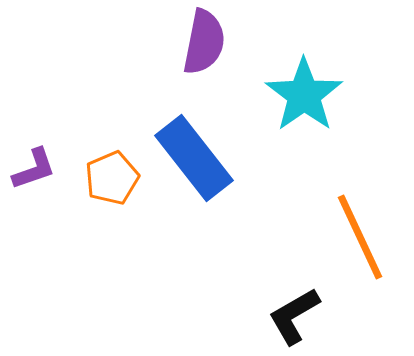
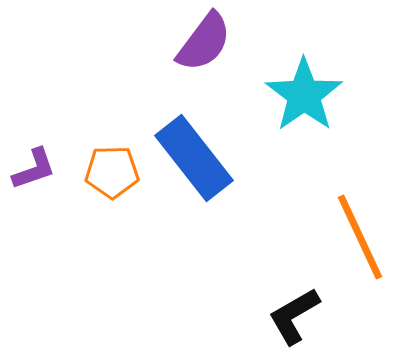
purple semicircle: rotated 26 degrees clockwise
orange pentagon: moved 6 px up; rotated 22 degrees clockwise
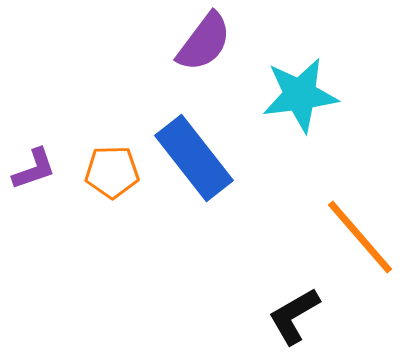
cyan star: moved 4 px left; rotated 28 degrees clockwise
orange line: rotated 16 degrees counterclockwise
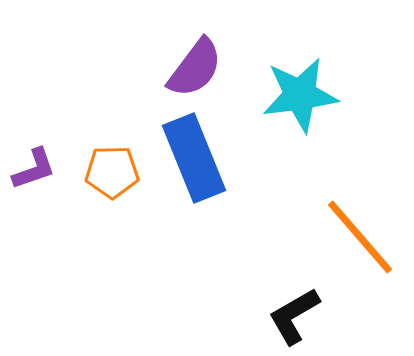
purple semicircle: moved 9 px left, 26 px down
blue rectangle: rotated 16 degrees clockwise
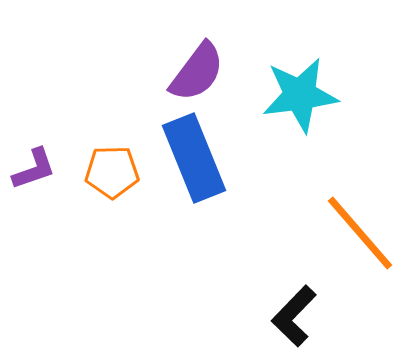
purple semicircle: moved 2 px right, 4 px down
orange line: moved 4 px up
black L-shape: rotated 16 degrees counterclockwise
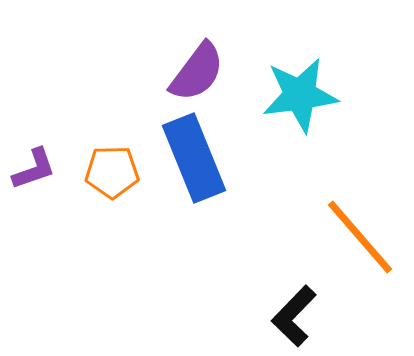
orange line: moved 4 px down
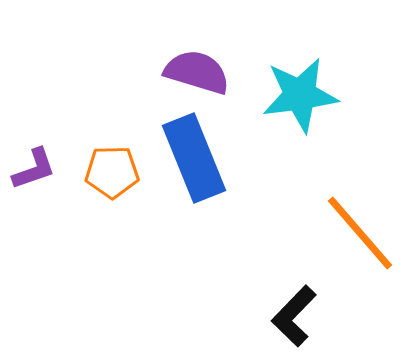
purple semicircle: rotated 110 degrees counterclockwise
orange line: moved 4 px up
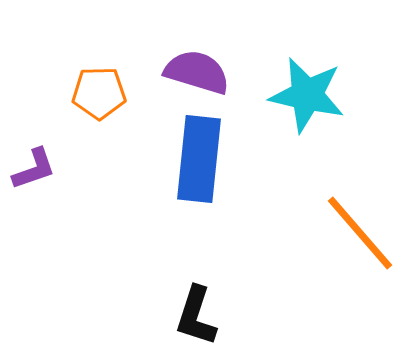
cyan star: moved 7 px right; rotated 20 degrees clockwise
blue rectangle: moved 5 px right, 1 px down; rotated 28 degrees clockwise
orange pentagon: moved 13 px left, 79 px up
black L-shape: moved 98 px left; rotated 26 degrees counterclockwise
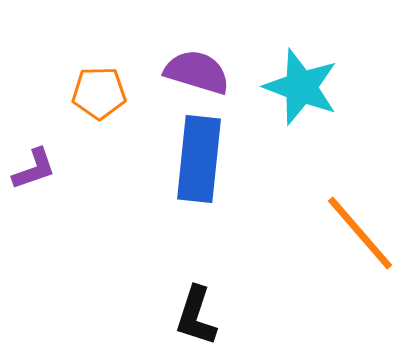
cyan star: moved 6 px left, 8 px up; rotated 8 degrees clockwise
